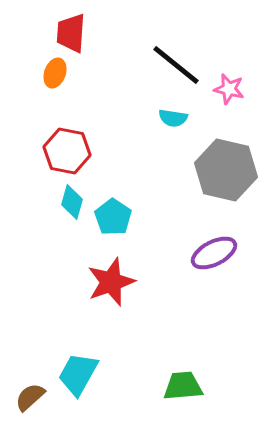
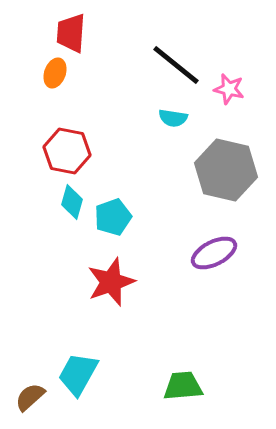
cyan pentagon: rotated 18 degrees clockwise
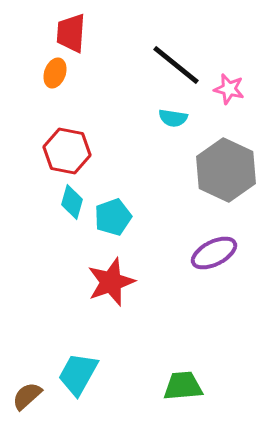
gray hexagon: rotated 12 degrees clockwise
brown semicircle: moved 3 px left, 1 px up
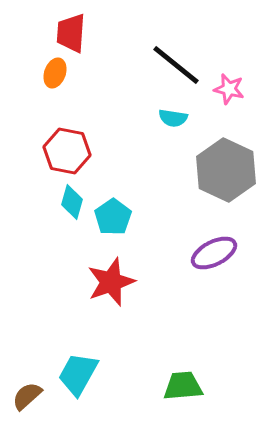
cyan pentagon: rotated 15 degrees counterclockwise
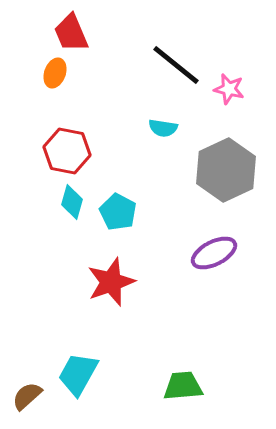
red trapezoid: rotated 27 degrees counterclockwise
cyan semicircle: moved 10 px left, 10 px down
gray hexagon: rotated 10 degrees clockwise
cyan pentagon: moved 5 px right, 5 px up; rotated 9 degrees counterclockwise
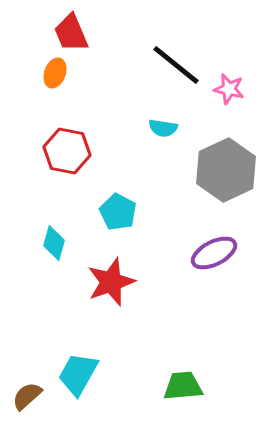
cyan diamond: moved 18 px left, 41 px down
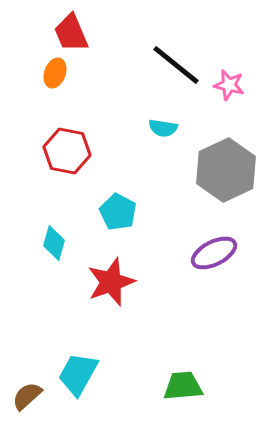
pink star: moved 4 px up
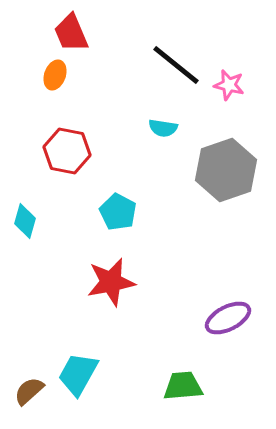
orange ellipse: moved 2 px down
gray hexagon: rotated 6 degrees clockwise
cyan diamond: moved 29 px left, 22 px up
purple ellipse: moved 14 px right, 65 px down
red star: rotated 9 degrees clockwise
brown semicircle: moved 2 px right, 5 px up
